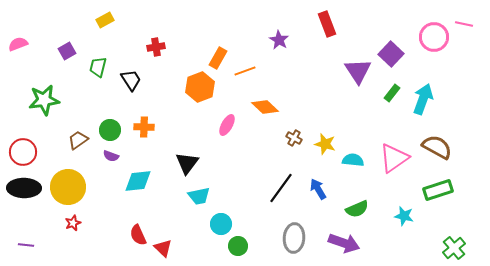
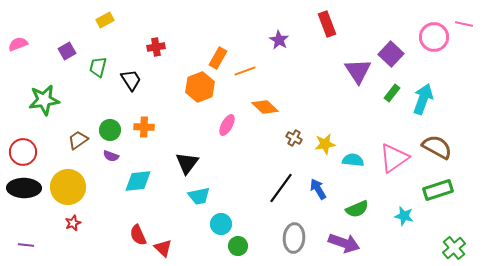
yellow star at (325, 144): rotated 25 degrees counterclockwise
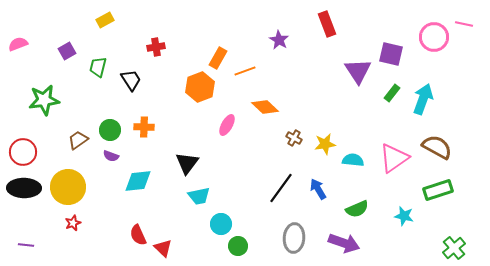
purple square at (391, 54): rotated 30 degrees counterclockwise
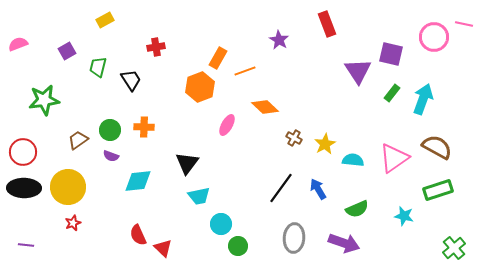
yellow star at (325, 144): rotated 20 degrees counterclockwise
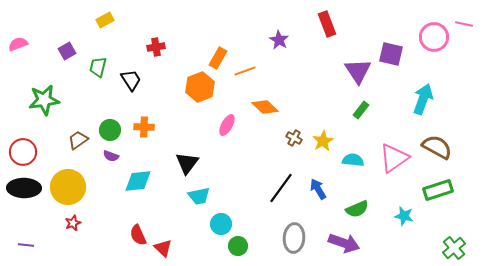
green rectangle at (392, 93): moved 31 px left, 17 px down
yellow star at (325, 144): moved 2 px left, 3 px up
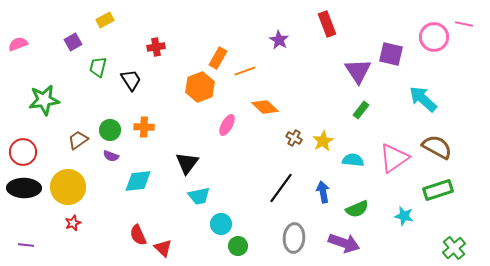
purple square at (67, 51): moved 6 px right, 9 px up
cyan arrow at (423, 99): rotated 68 degrees counterclockwise
blue arrow at (318, 189): moved 5 px right, 3 px down; rotated 20 degrees clockwise
